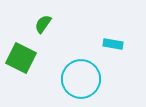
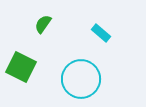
cyan rectangle: moved 12 px left, 11 px up; rotated 30 degrees clockwise
green square: moved 9 px down
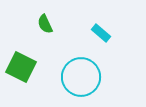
green semicircle: moved 2 px right; rotated 60 degrees counterclockwise
cyan circle: moved 2 px up
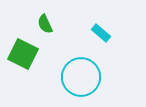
green square: moved 2 px right, 13 px up
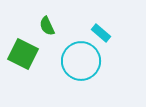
green semicircle: moved 2 px right, 2 px down
cyan circle: moved 16 px up
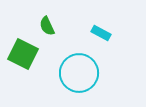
cyan rectangle: rotated 12 degrees counterclockwise
cyan circle: moved 2 px left, 12 px down
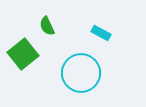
green square: rotated 24 degrees clockwise
cyan circle: moved 2 px right
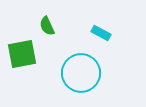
green square: moved 1 px left; rotated 28 degrees clockwise
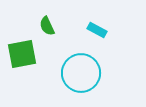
cyan rectangle: moved 4 px left, 3 px up
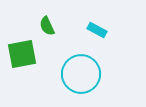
cyan circle: moved 1 px down
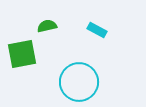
green semicircle: rotated 102 degrees clockwise
cyan circle: moved 2 px left, 8 px down
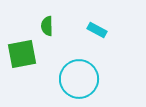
green semicircle: rotated 78 degrees counterclockwise
cyan circle: moved 3 px up
